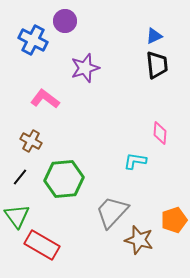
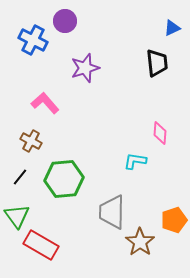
blue triangle: moved 18 px right, 8 px up
black trapezoid: moved 2 px up
pink L-shape: moved 4 px down; rotated 12 degrees clockwise
gray trapezoid: rotated 42 degrees counterclockwise
brown star: moved 1 px right, 2 px down; rotated 20 degrees clockwise
red rectangle: moved 1 px left
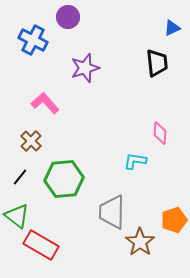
purple circle: moved 3 px right, 4 px up
brown cross: rotated 15 degrees clockwise
green triangle: rotated 16 degrees counterclockwise
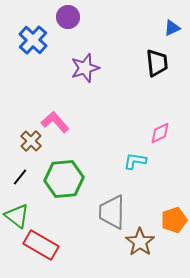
blue cross: rotated 16 degrees clockwise
pink L-shape: moved 10 px right, 19 px down
pink diamond: rotated 60 degrees clockwise
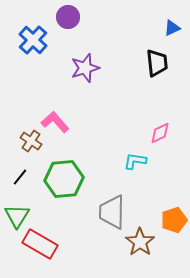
brown cross: rotated 10 degrees counterclockwise
green triangle: rotated 24 degrees clockwise
red rectangle: moved 1 px left, 1 px up
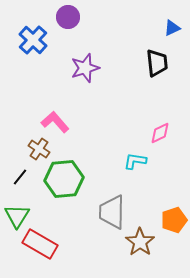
brown cross: moved 8 px right, 8 px down
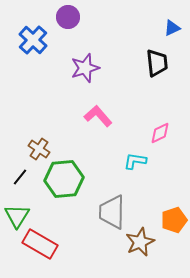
pink L-shape: moved 43 px right, 6 px up
brown star: rotated 12 degrees clockwise
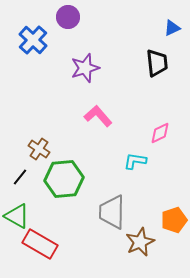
green triangle: rotated 32 degrees counterclockwise
